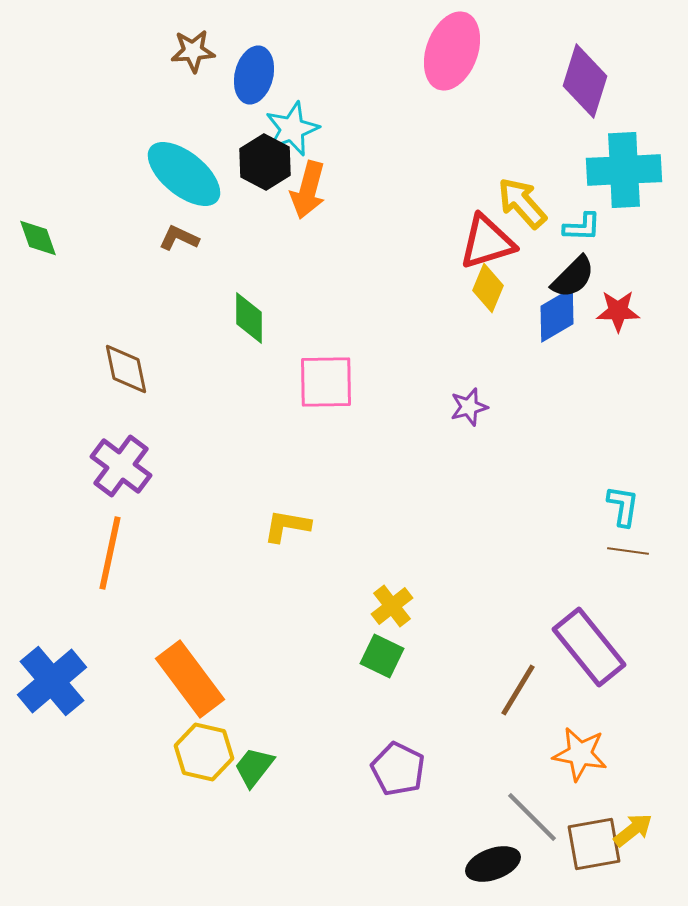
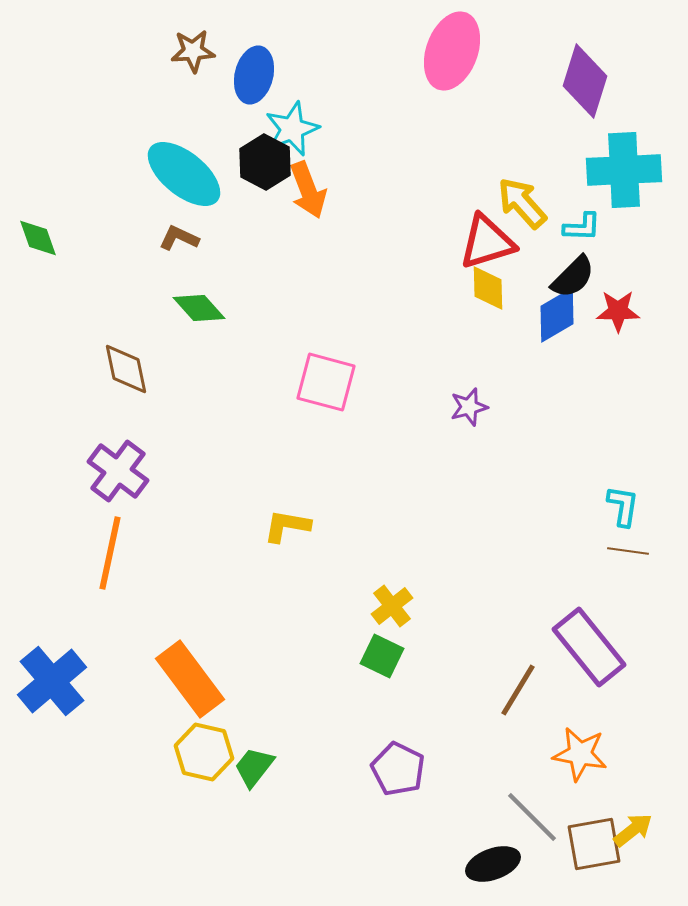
orange arrow at (308, 190): rotated 36 degrees counterclockwise
yellow diamond at (488, 288): rotated 24 degrees counterclockwise
green diamond at (249, 318): moved 50 px left, 10 px up; rotated 42 degrees counterclockwise
pink square at (326, 382): rotated 16 degrees clockwise
purple cross at (121, 466): moved 3 px left, 5 px down
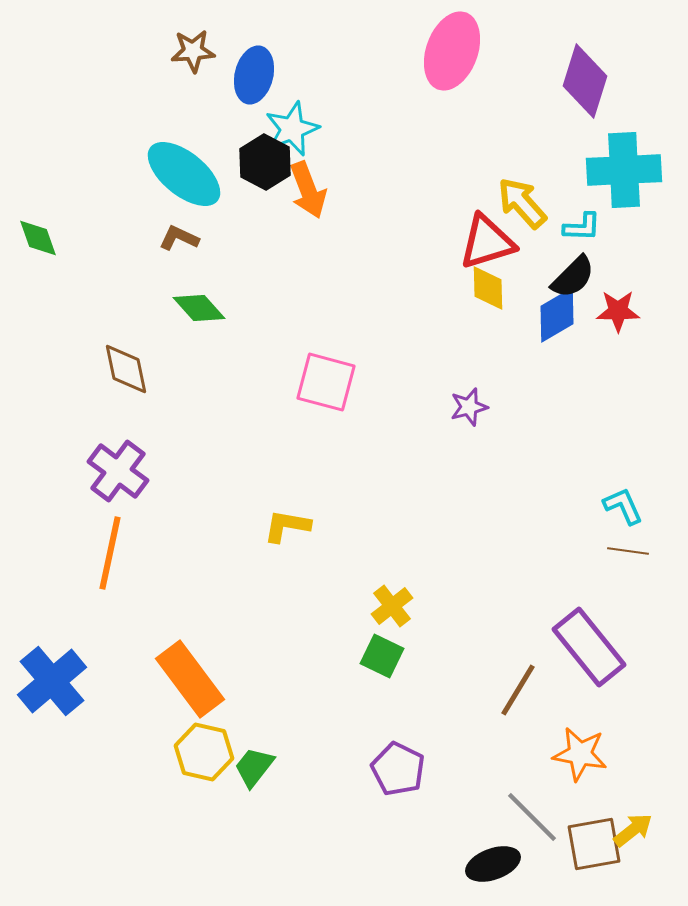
cyan L-shape at (623, 506): rotated 33 degrees counterclockwise
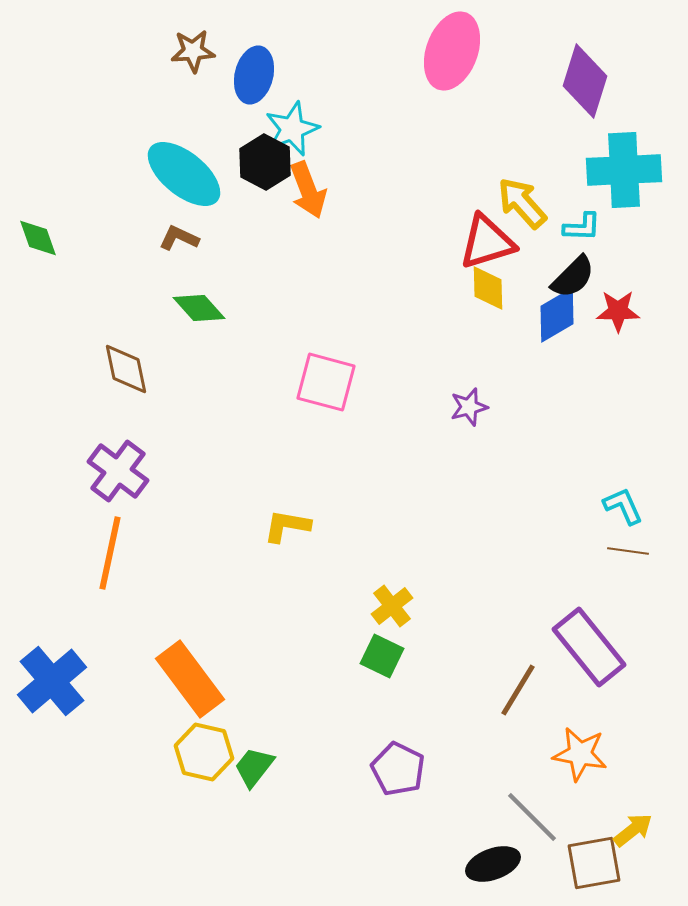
brown square at (594, 844): moved 19 px down
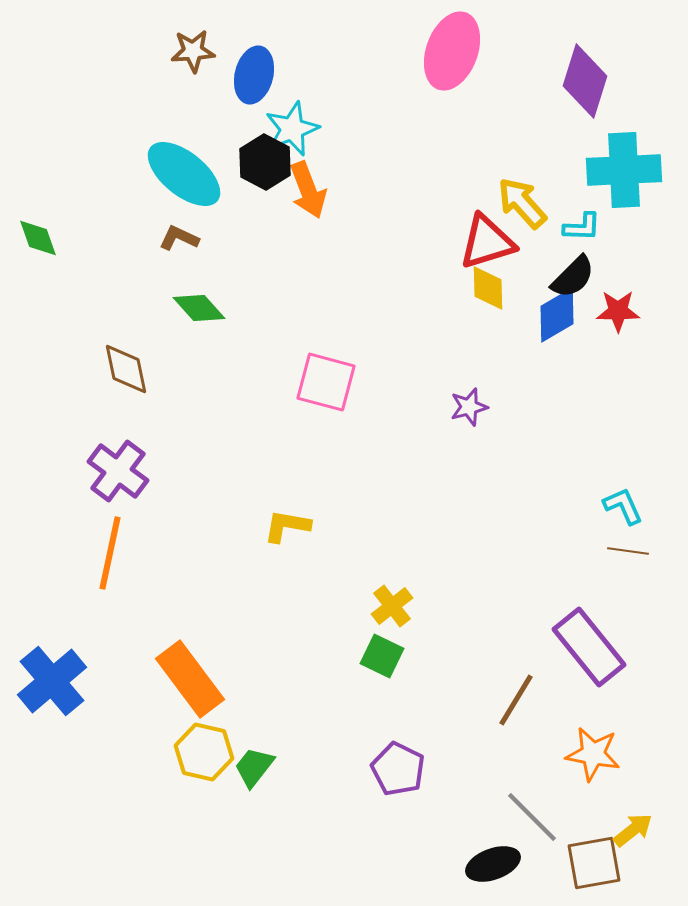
brown line at (518, 690): moved 2 px left, 10 px down
orange star at (580, 754): moved 13 px right
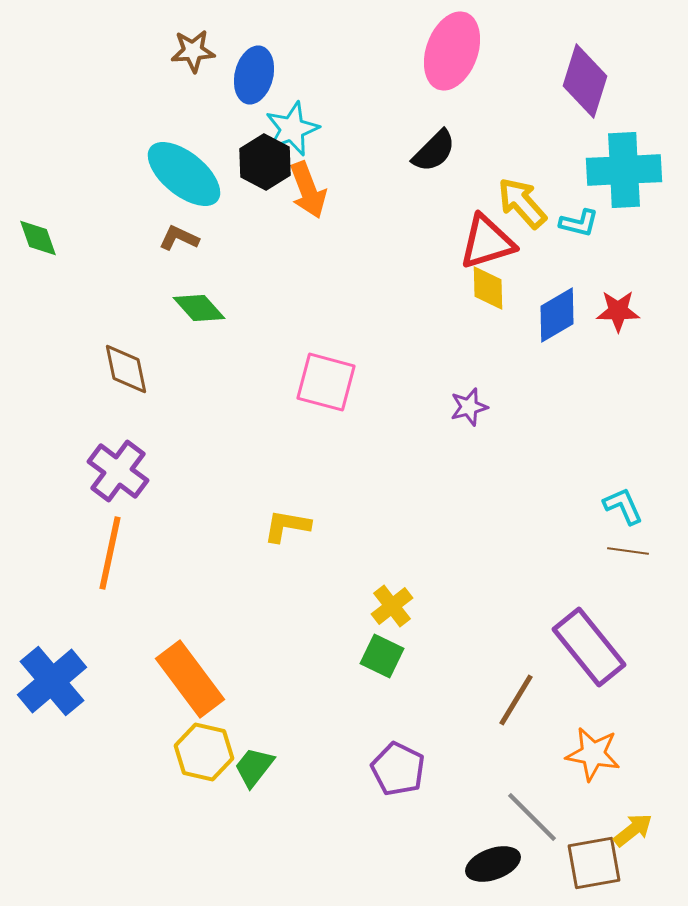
cyan L-shape at (582, 227): moved 3 px left, 4 px up; rotated 12 degrees clockwise
black semicircle at (573, 277): moved 139 px left, 126 px up
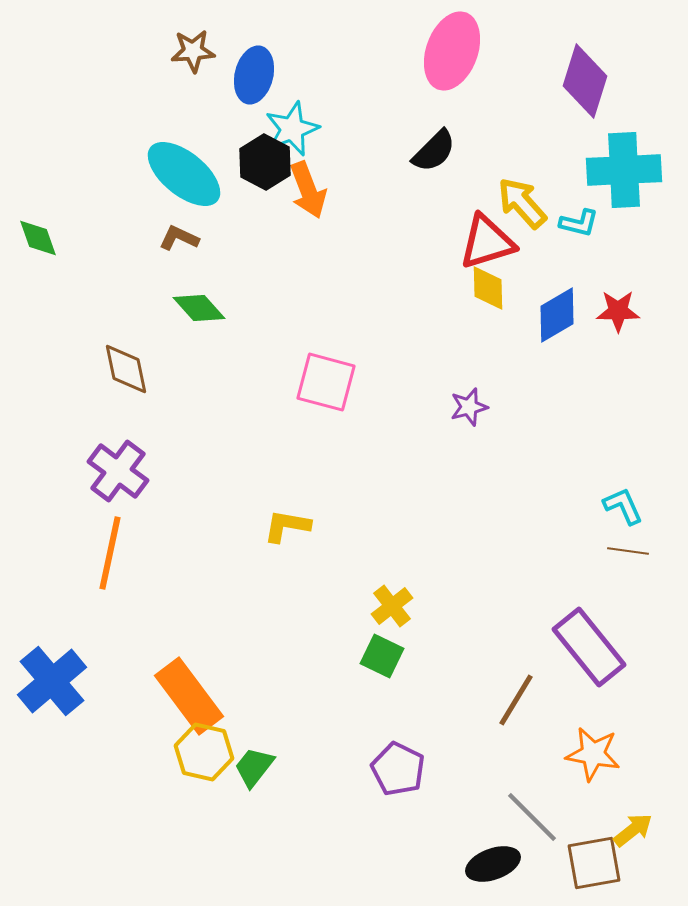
orange rectangle at (190, 679): moved 1 px left, 17 px down
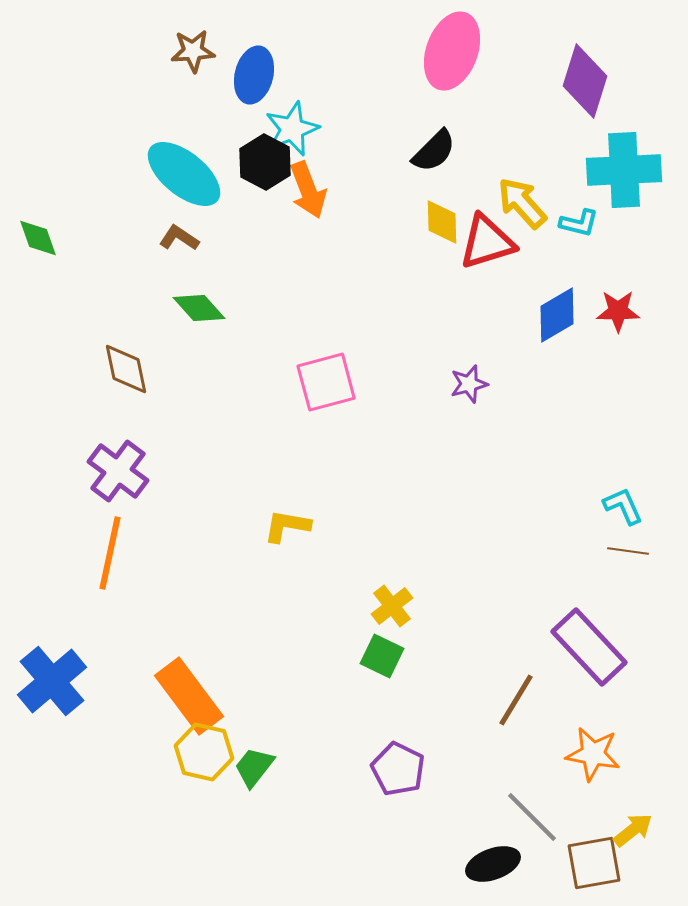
brown L-shape at (179, 238): rotated 9 degrees clockwise
yellow diamond at (488, 288): moved 46 px left, 66 px up
pink square at (326, 382): rotated 30 degrees counterclockwise
purple star at (469, 407): moved 23 px up
purple rectangle at (589, 647): rotated 4 degrees counterclockwise
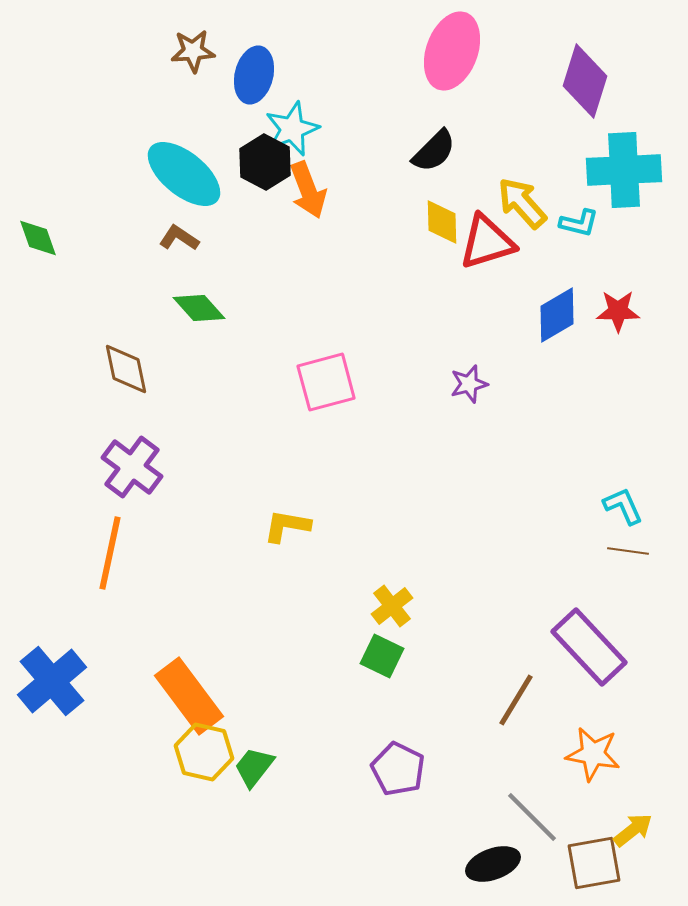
purple cross at (118, 471): moved 14 px right, 4 px up
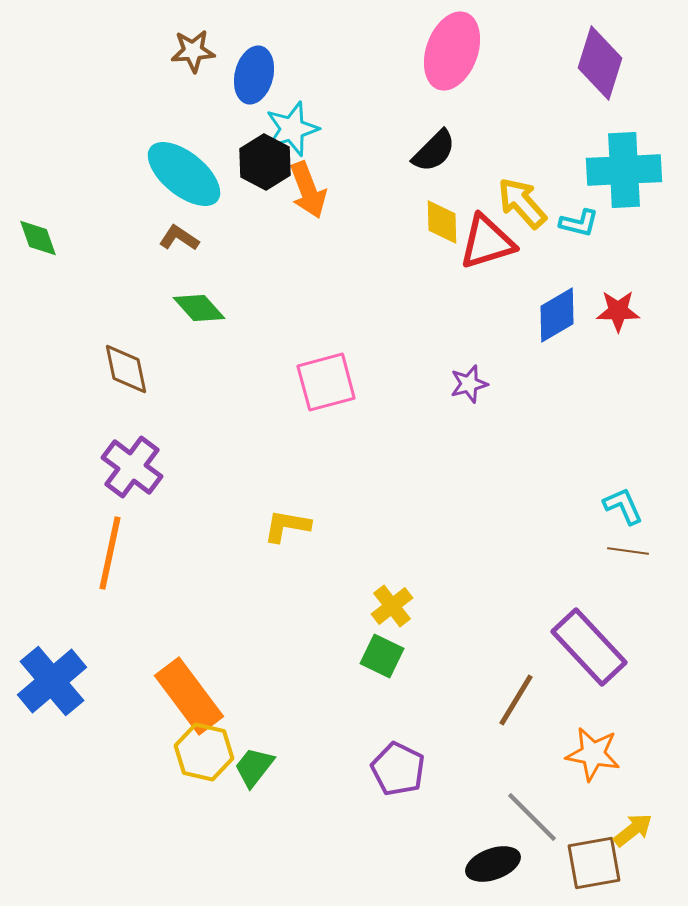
purple diamond at (585, 81): moved 15 px right, 18 px up
cyan star at (292, 129): rotated 4 degrees clockwise
